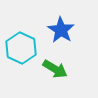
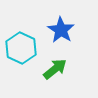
green arrow: rotated 70 degrees counterclockwise
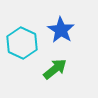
cyan hexagon: moved 1 px right, 5 px up
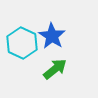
blue star: moved 9 px left, 6 px down
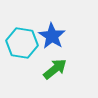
cyan hexagon: rotated 16 degrees counterclockwise
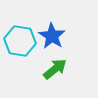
cyan hexagon: moved 2 px left, 2 px up
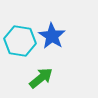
green arrow: moved 14 px left, 9 px down
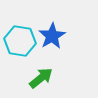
blue star: rotated 8 degrees clockwise
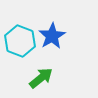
cyan hexagon: rotated 12 degrees clockwise
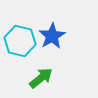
cyan hexagon: rotated 8 degrees counterclockwise
